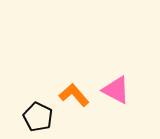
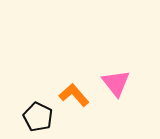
pink triangle: moved 7 px up; rotated 24 degrees clockwise
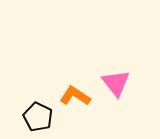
orange L-shape: moved 1 px right, 1 px down; rotated 16 degrees counterclockwise
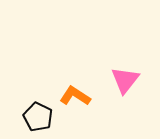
pink triangle: moved 9 px right, 3 px up; rotated 16 degrees clockwise
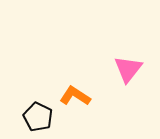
pink triangle: moved 3 px right, 11 px up
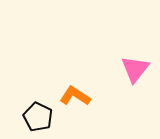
pink triangle: moved 7 px right
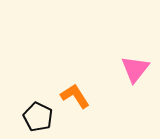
orange L-shape: rotated 24 degrees clockwise
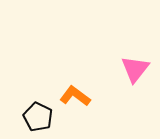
orange L-shape: rotated 20 degrees counterclockwise
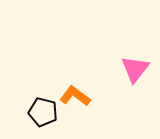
black pentagon: moved 5 px right, 5 px up; rotated 12 degrees counterclockwise
